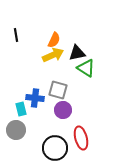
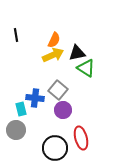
gray square: rotated 24 degrees clockwise
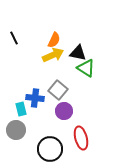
black line: moved 2 px left, 3 px down; rotated 16 degrees counterclockwise
black triangle: moved 1 px right; rotated 24 degrees clockwise
purple circle: moved 1 px right, 1 px down
black circle: moved 5 px left, 1 px down
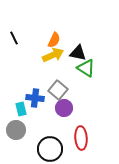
purple circle: moved 3 px up
red ellipse: rotated 10 degrees clockwise
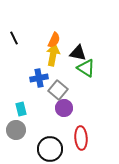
yellow arrow: rotated 55 degrees counterclockwise
blue cross: moved 4 px right, 20 px up; rotated 18 degrees counterclockwise
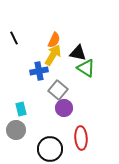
yellow arrow: rotated 20 degrees clockwise
blue cross: moved 7 px up
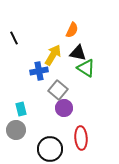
orange semicircle: moved 18 px right, 10 px up
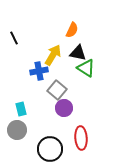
gray square: moved 1 px left
gray circle: moved 1 px right
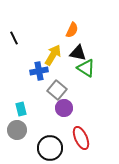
red ellipse: rotated 20 degrees counterclockwise
black circle: moved 1 px up
